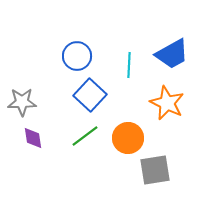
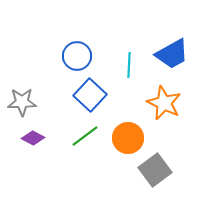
orange star: moved 3 px left
purple diamond: rotated 55 degrees counterclockwise
gray square: rotated 28 degrees counterclockwise
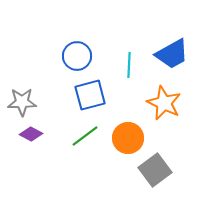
blue square: rotated 32 degrees clockwise
purple diamond: moved 2 px left, 4 px up
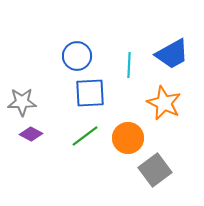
blue square: moved 2 px up; rotated 12 degrees clockwise
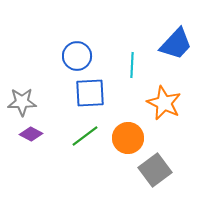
blue trapezoid: moved 4 px right, 10 px up; rotated 18 degrees counterclockwise
cyan line: moved 3 px right
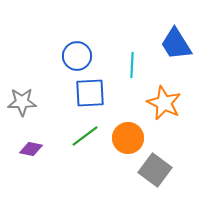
blue trapezoid: rotated 105 degrees clockwise
purple diamond: moved 15 px down; rotated 15 degrees counterclockwise
gray square: rotated 16 degrees counterclockwise
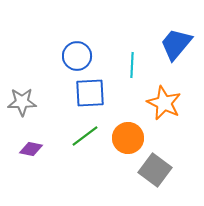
blue trapezoid: rotated 72 degrees clockwise
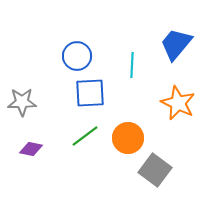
orange star: moved 14 px right
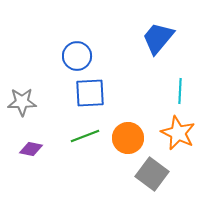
blue trapezoid: moved 18 px left, 6 px up
cyan line: moved 48 px right, 26 px down
orange star: moved 30 px down
green line: rotated 16 degrees clockwise
gray square: moved 3 px left, 4 px down
